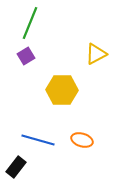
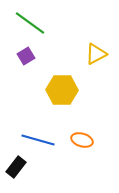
green line: rotated 76 degrees counterclockwise
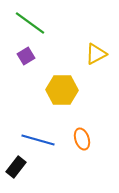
orange ellipse: moved 1 px up; rotated 55 degrees clockwise
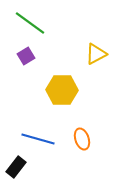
blue line: moved 1 px up
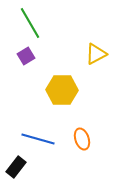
green line: rotated 24 degrees clockwise
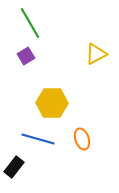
yellow hexagon: moved 10 px left, 13 px down
black rectangle: moved 2 px left
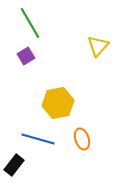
yellow triangle: moved 2 px right, 8 px up; rotated 20 degrees counterclockwise
yellow hexagon: moved 6 px right; rotated 12 degrees counterclockwise
black rectangle: moved 2 px up
